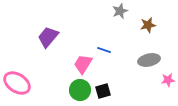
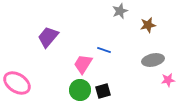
gray ellipse: moved 4 px right
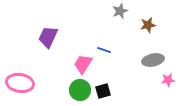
purple trapezoid: rotated 15 degrees counterclockwise
pink ellipse: moved 3 px right; rotated 24 degrees counterclockwise
